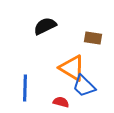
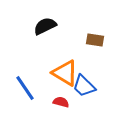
brown rectangle: moved 2 px right, 2 px down
orange triangle: moved 7 px left, 5 px down
blue line: rotated 36 degrees counterclockwise
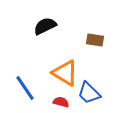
blue trapezoid: moved 5 px right, 7 px down
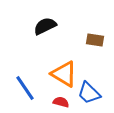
orange triangle: moved 1 px left, 1 px down
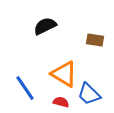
blue trapezoid: moved 1 px down
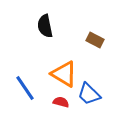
black semicircle: rotated 75 degrees counterclockwise
brown rectangle: rotated 18 degrees clockwise
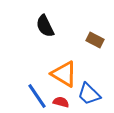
black semicircle: rotated 15 degrees counterclockwise
blue line: moved 12 px right, 8 px down
